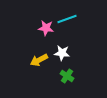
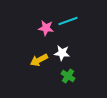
cyan line: moved 1 px right, 2 px down
green cross: moved 1 px right
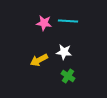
cyan line: rotated 24 degrees clockwise
pink star: moved 2 px left, 5 px up
white star: moved 2 px right, 1 px up
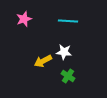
pink star: moved 20 px left, 4 px up; rotated 28 degrees counterclockwise
yellow arrow: moved 4 px right, 1 px down
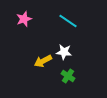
cyan line: rotated 30 degrees clockwise
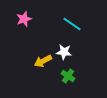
cyan line: moved 4 px right, 3 px down
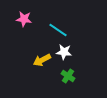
pink star: rotated 28 degrees clockwise
cyan line: moved 14 px left, 6 px down
yellow arrow: moved 1 px left, 1 px up
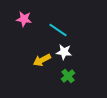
green cross: rotated 16 degrees clockwise
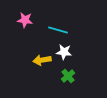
pink star: moved 1 px right, 1 px down
cyan line: rotated 18 degrees counterclockwise
yellow arrow: rotated 18 degrees clockwise
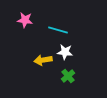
white star: moved 1 px right
yellow arrow: moved 1 px right
